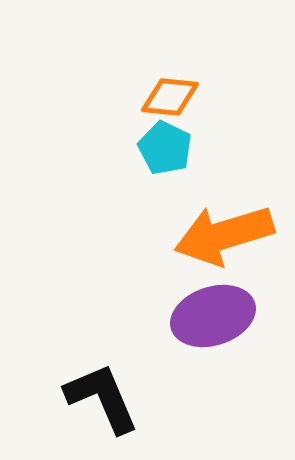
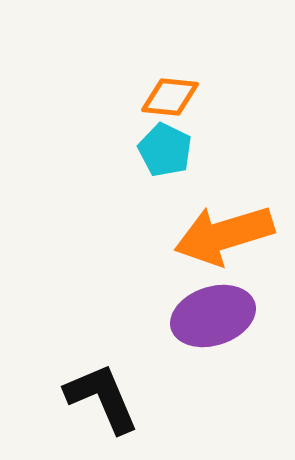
cyan pentagon: moved 2 px down
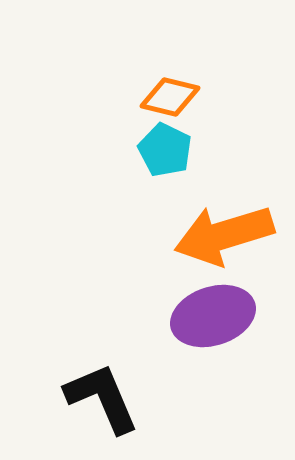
orange diamond: rotated 8 degrees clockwise
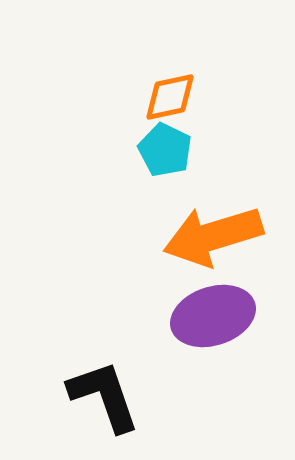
orange diamond: rotated 26 degrees counterclockwise
orange arrow: moved 11 px left, 1 px down
black L-shape: moved 2 px right, 2 px up; rotated 4 degrees clockwise
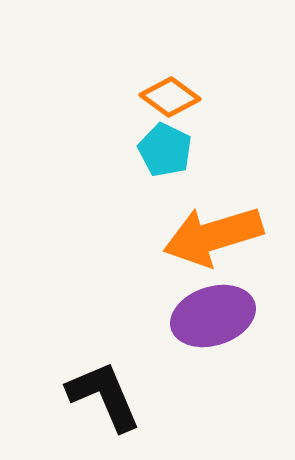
orange diamond: rotated 48 degrees clockwise
black L-shape: rotated 4 degrees counterclockwise
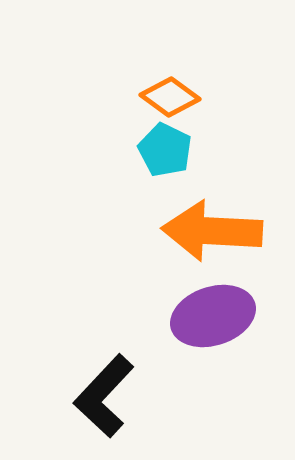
orange arrow: moved 1 px left, 5 px up; rotated 20 degrees clockwise
black L-shape: rotated 114 degrees counterclockwise
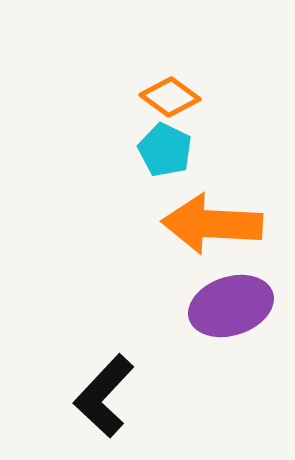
orange arrow: moved 7 px up
purple ellipse: moved 18 px right, 10 px up
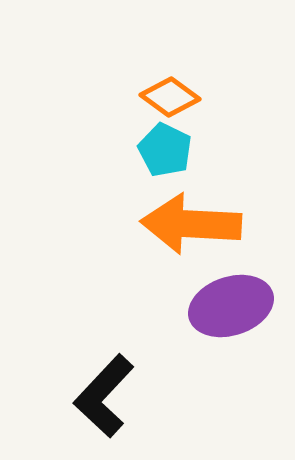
orange arrow: moved 21 px left
